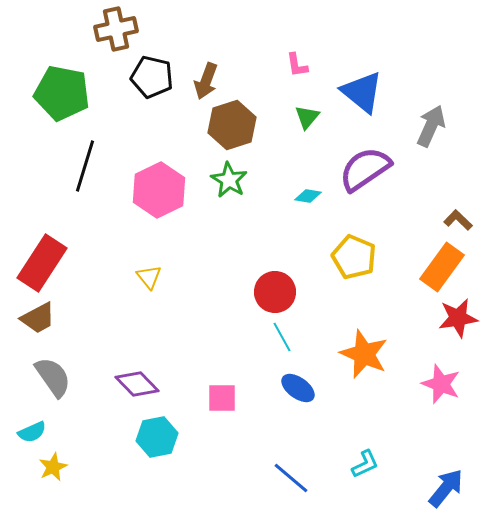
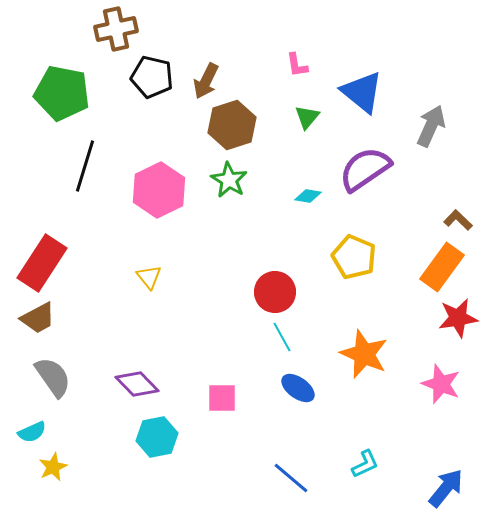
brown arrow: rotated 6 degrees clockwise
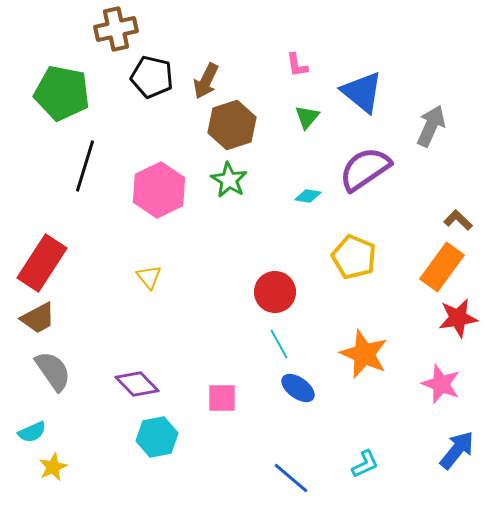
cyan line: moved 3 px left, 7 px down
gray semicircle: moved 6 px up
blue arrow: moved 11 px right, 38 px up
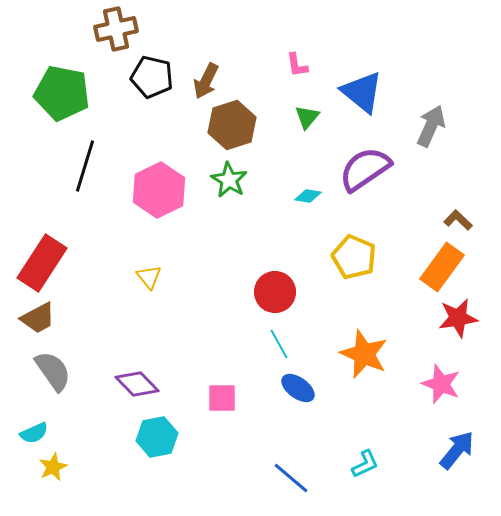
cyan semicircle: moved 2 px right, 1 px down
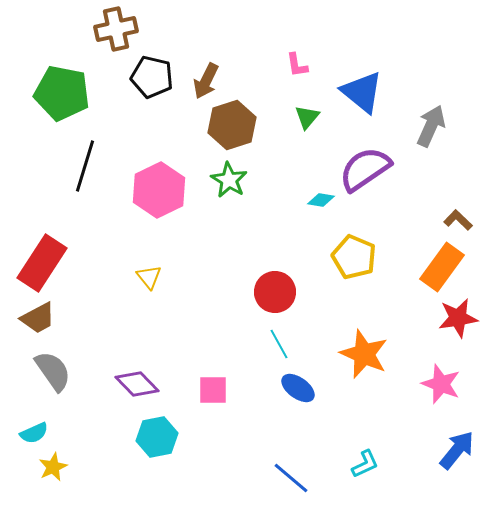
cyan diamond: moved 13 px right, 4 px down
pink square: moved 9 px left, 8 px up
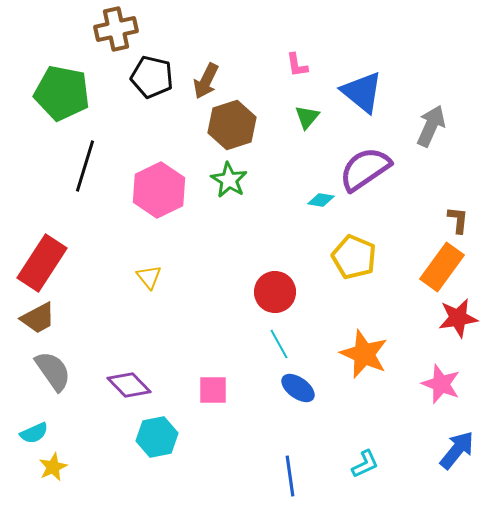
brown L-shape: rotated 52 degrees clockwise
purple diamond: moved 8 px left, 1 px down
blue line: moved 1 px left, 2 px up; rotated 42 degrees clockwise
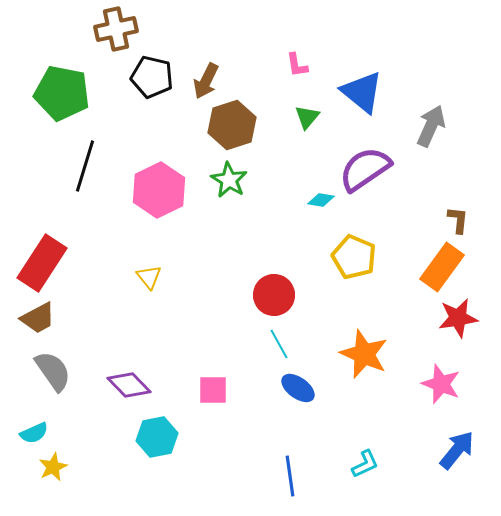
red circle: moved 1 px left, 3 px down
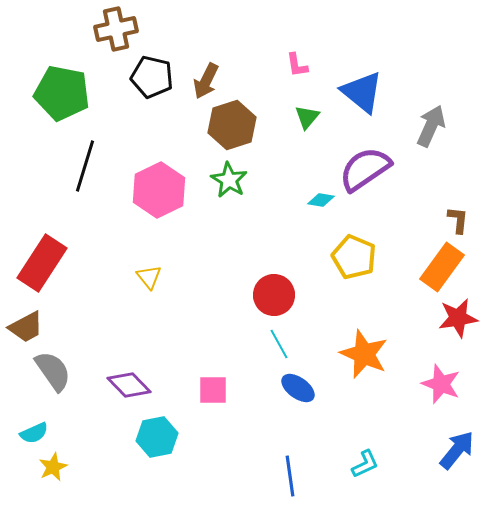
brown trapezoid: moved 12 px left, 9 px down
